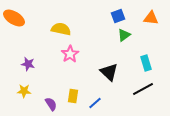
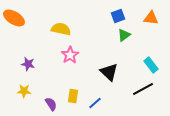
pink star: moved 1 px down
cyan rectangle: moved 5 px right, 2 px down; rotated 21 degrees counterclockwise
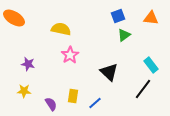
black line: rotated 25 degrees counterclockwise
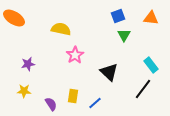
green triangle: rotated 24 degrees counterclockwise
pink star: moved 5 px right
purple star: rotated 24 degrees counterclockwise
